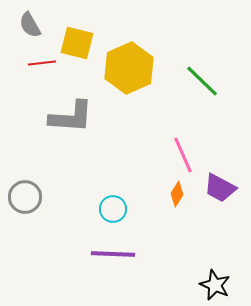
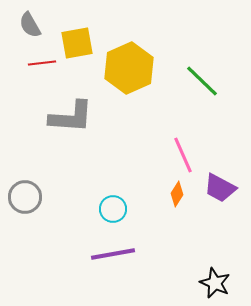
yellow square: rotated 24 degrees counterclockwise
purple line: rotated 12 degrees counterclockwise
black star: moved 2 px up
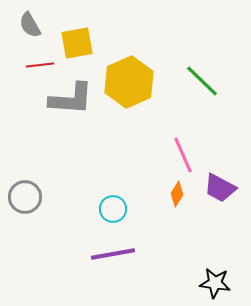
red line: moved 2 px left, 2 px down
yellow hexagon: moved 14 px down
gray L-shape: moved 18 px up
black star: rotated 16 degrees counterclockwise
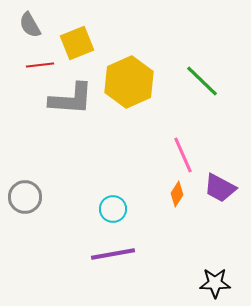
yellow square: rotated 12 degrees counterclockwise
black star: rotated 8 degrees counterclockwise
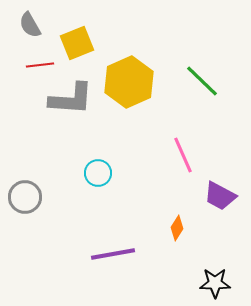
purple trapezoid: moved 8 px down
orange diamond: moved 34 px down
cyan circle: moved 15 px left, 36 px up
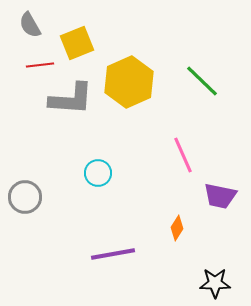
purple trapezoid: rotated 16 degrees counterclockwise
